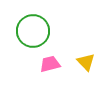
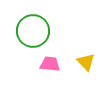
pink trapezoid: rotated 20 degrees clockwise
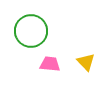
green circle: moved 2 px left
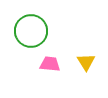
yellow triangle: rotated 12 degrees clockwise
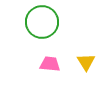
green circle: moved 11 px right, 9 px up
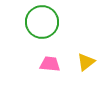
yellow triangle: rotated 24 degrees clockwise
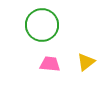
green circle: moved 3 px down
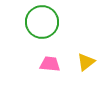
green circle: moved 3 px up
